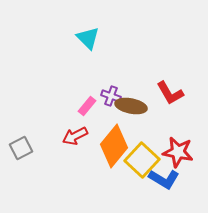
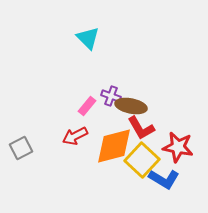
red L-shape: moved 29 px left, 35 px down
orange diamond: rotated 36 degrees clockwise
red star: moved 5 px up
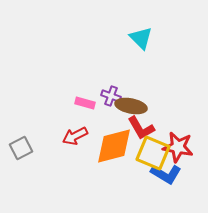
cyan triangle: moved 53 px right
pink rectangle: moved 2 px left, 3 px up; rotated 66 degrees clockwise
yellow square: moved 11 px right, 7 px up; rotated 20 degrees counterclockwise
blue L-shape: moved 2 px right, 5 px up
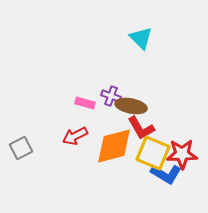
red star: moved 4 px right, 7 px down; rotated 12 degrees counterclockwise
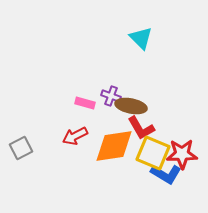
orange diamond: rotated 6 degrees clockwise
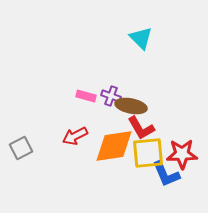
pink rectangle: moved 1 px right, 7 px up
yellow square: moved 5 px left; rotated 28 degrees counterclockwise
blue L-shape: rotated 36 degrees clockwise
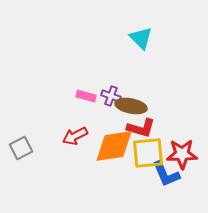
red L-shape: rotated 44 degrees counterclockwise
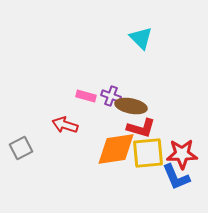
red arrow: moved 10 px left, 11 px up; rotated 45 degrees clockwise
orange diamond: moved 2 px right, 3 px down
blue L-shape: moved 10 px right, 3 px down
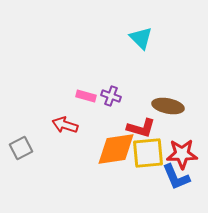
brown ellipse: moved 37 px right
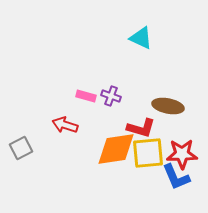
cyan triangle: rotated 20 degrees counterclockwise
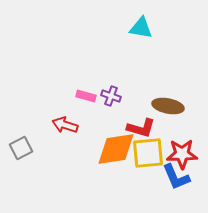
cyan triangle: moved 10 px up; rotated 15 degrees counterclockwise
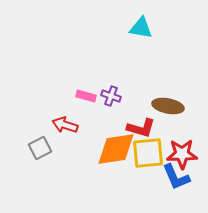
gray square: moved 19 px right
